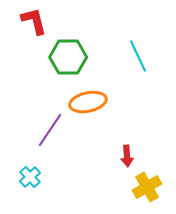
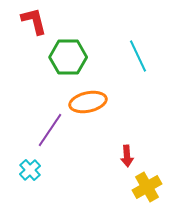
cyan cross: moved 7 px up
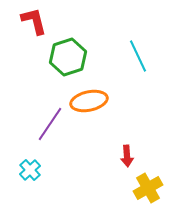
green hexagon: rotated 18 degrees counterclockwise
orange ellipse: moved 1 px right, 1 px up
purple line: moved 6 px up
yellow cross: moved 1 px right, 1 px down
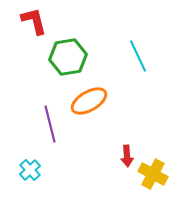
green hexagon: rotated 9 degrees clockwise
orange ellipse: rotated 18 degrees counterclockwise
purple line: rotated 48 degrees counterclockwise
yellow cross: moved 5 px right, 14 px up; rotated 32 degrees counterclockwise
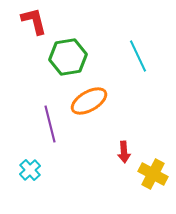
red arrow: moved 3 px left, 4 px up
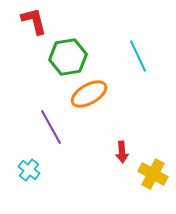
orange ellipse: moved 7 px up
purple line: moved 1 px right, 3 px down; rotated 15 degrees counterclockwise
red arrow: moved 2 px left
cyan cross: moved 1 px left; rotated 10 degrees counterclockwise
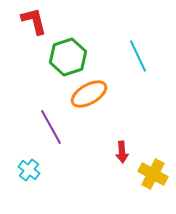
green hexagon: rotated 9 degrees counterclockwise
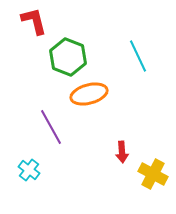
green hexagon: rotated 21 degrees counterclockwise
orange ellipse: rotated 15 degrees clockwise
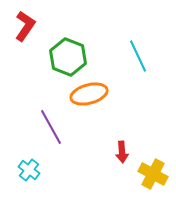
red L-shape: moved 9 px left, 5 px down; rotated 48 degrees clockwise
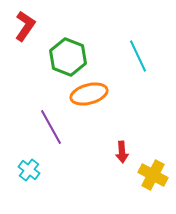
yellow cross: moved 1 px down
